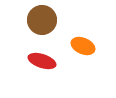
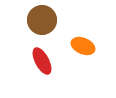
red ellipse: rotated 44 degrees clockwise
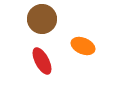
brown circle: moved 1 px up
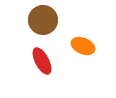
brown circle: moved 1 px right, 1 px down
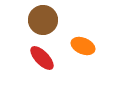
red ellipse: moved 3 px up; rotated 16 degrees counterclockwise
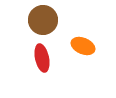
red ellipse: rotated 32 degrees clockwise
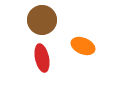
brown circle: moved 1 px left
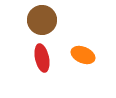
orange ellipse: moved 9 px down
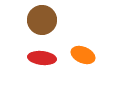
red ellipse: rotated 72 degrees counterclockwise
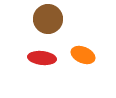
brown circle: moved 6 px right, 1 px up
